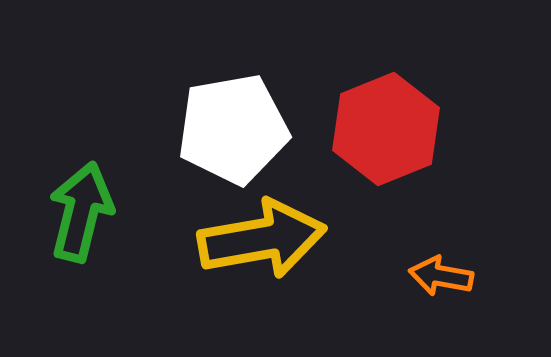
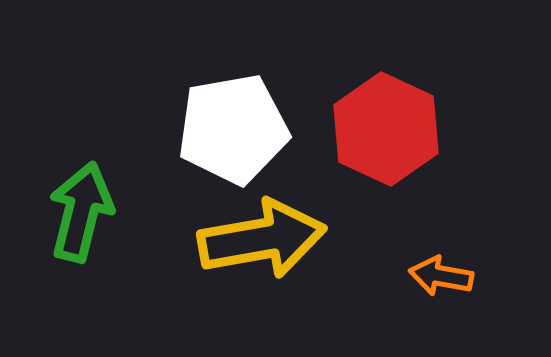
red hexagon: rotated 13 degrees counterclockwise
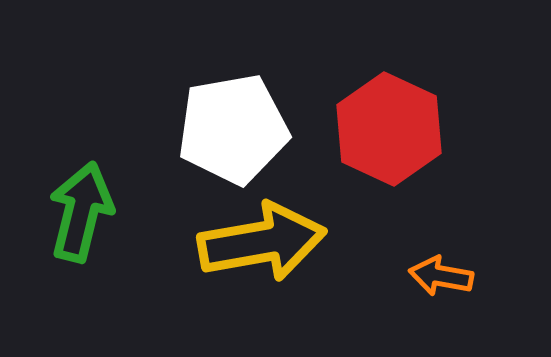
red hexagon: moved 3 px right
yellow arrow: moved 3 px down
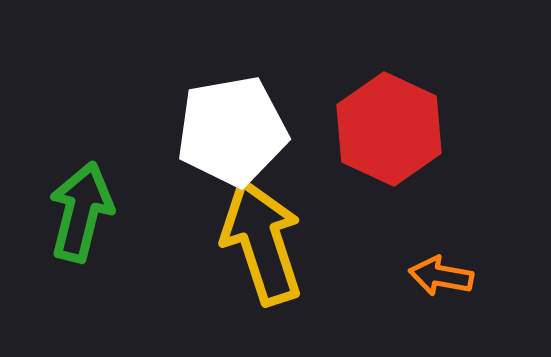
white pentagon: moved 1 px left, 2 px down
yellow arrow: rotated 98 degrees counterclockwise
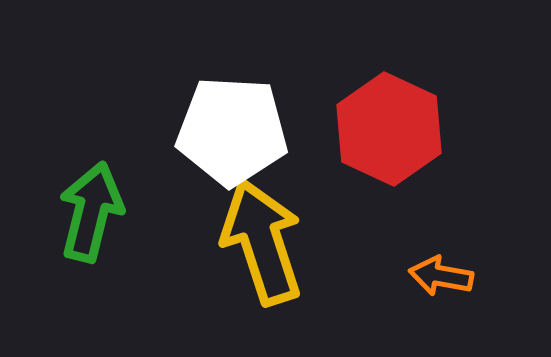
white pentagon: rotated 13 degrees clockwise
green arrow: moved 10 px right
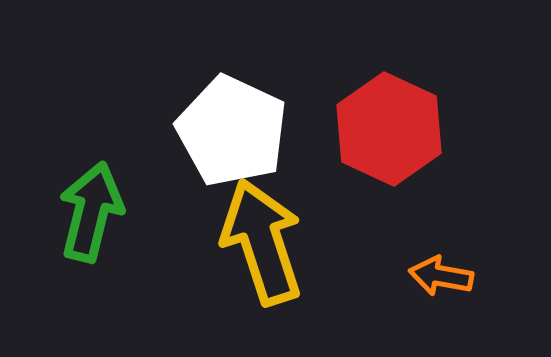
white pentagon: rotated 22 degrees clockwise
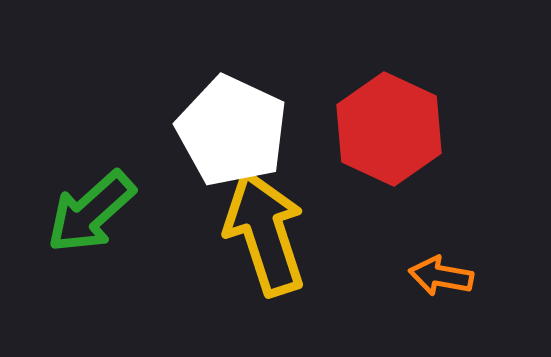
green arrow: rotated 146 degrees counterclockwise
yellow arrow: moved 3 px right, 9 px up
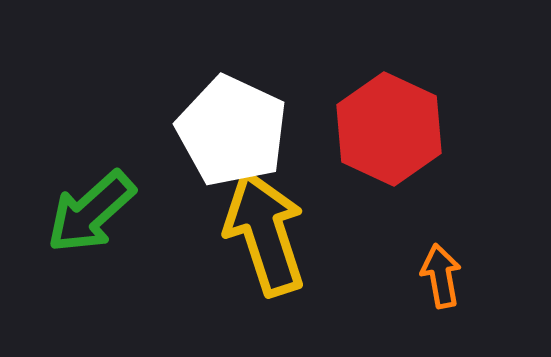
orange arrow: rotated 70 degrees clockwise
